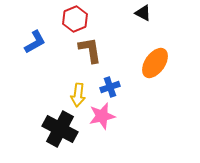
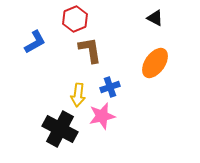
black triangle: moved 12 px right, 5 px down
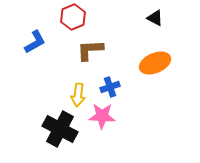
red hexagon: moved 2 px left, 2 px up
brown L-shape: rotated 84 degrees counterclockwise
orange ellipse: rotated 32 degrees clockwise
pink star: rotated 16 degrees clockwise
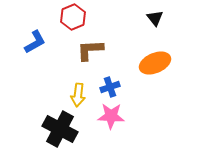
black triangle: rotated 24 degrees clockwise
pink star: moved 9 px right
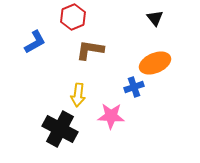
brown L-shape: rotated 12 degrees clockwise
blue cross: moved 24 px right
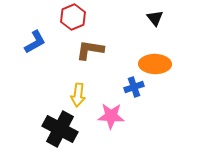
orange ellipse: moved 1 px down; rotated 24 degrees clockwise
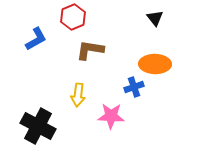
blue L-shape: moved 1 px right, 3 px up
black cross: moved 22 px left, 3 px up
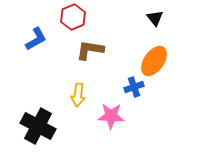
orange ellipse: moved 1 px left, 3 px up; rotated 56 degrees counterclockwise
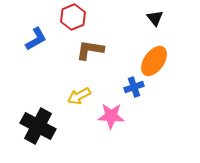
yellow arrow: moved 1 px right, 1 px down; rotated 55 degrees clockwise
